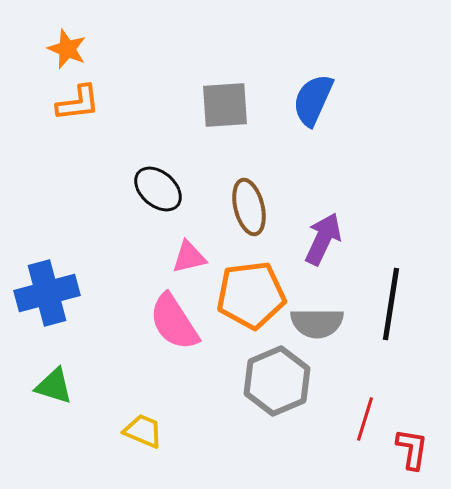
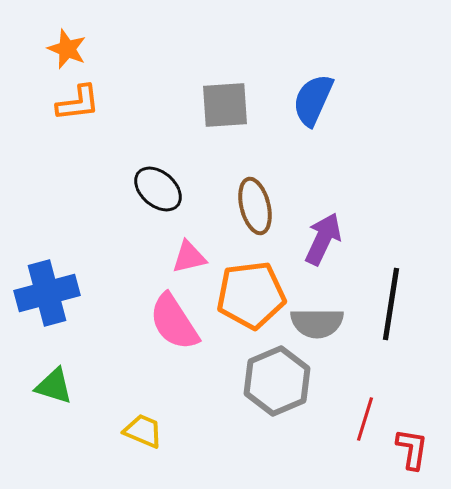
brown ellipse: moved 6 px right, 1 px up
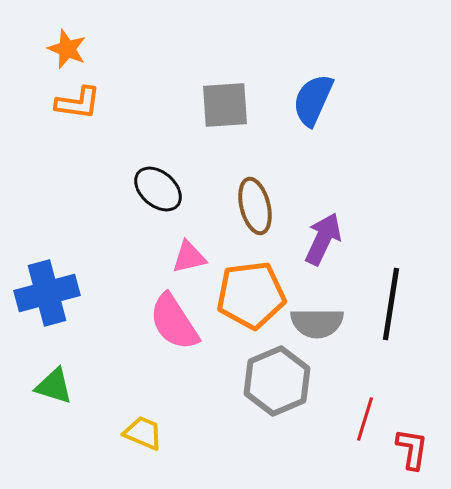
orange L-shape: rotated 15 degrees clockwise
yellow trapezoid: moved 2 px down
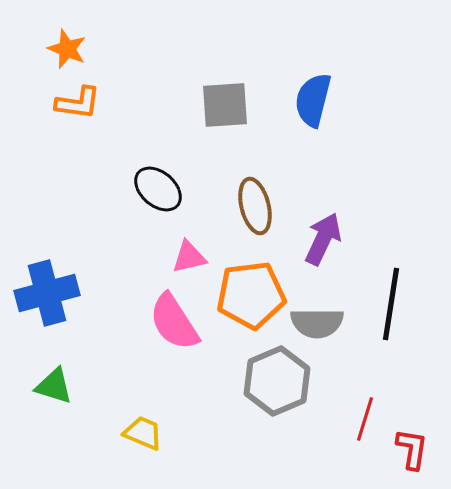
blue semicircle: rotated 10 degrees counterclockwise
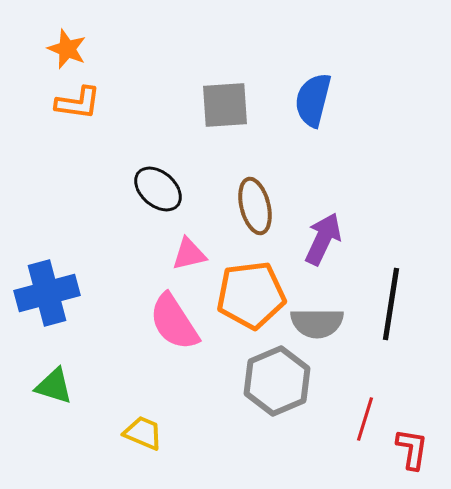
pink triangle: moved 3 px up
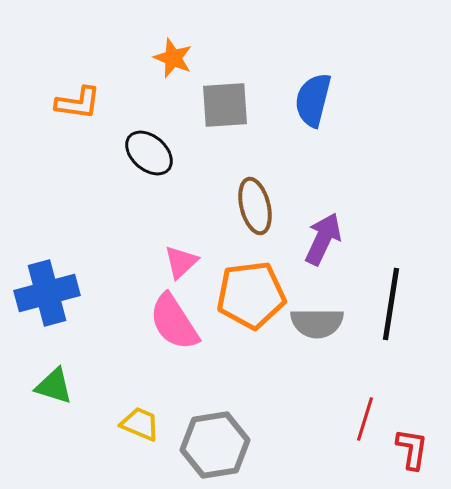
orange star: moved 106 px right, 9 px down
black ellipse: moved 9 px left, 36 px up
pink triangle: moved 8 px left, 8 px down; rotated 30 degrees counterclockwise
gray hexagon: moved 62 px left, 64 px down; rotated 14 degrees clockwise
yellow trapezoid: moved 3 px left, 9 px up
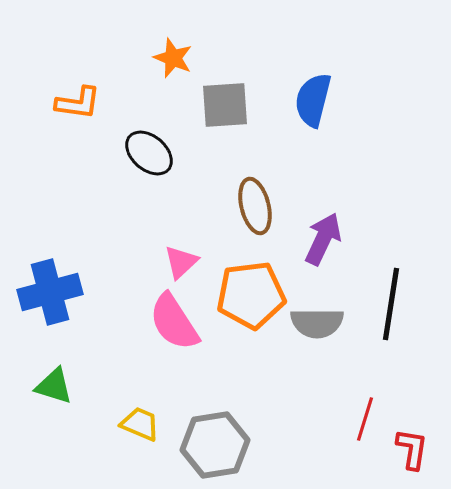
blue cross: moved 3 px right, 1 px up
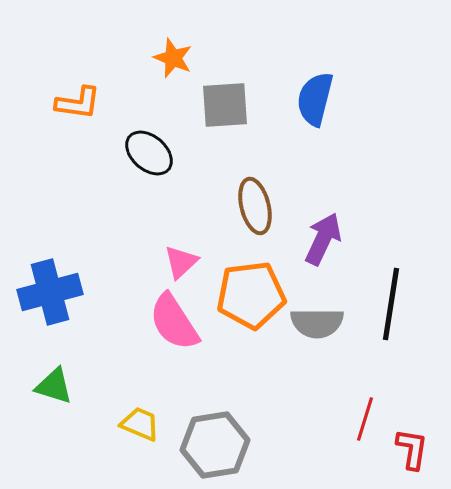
blue semicircle: moved 2 px right, 1 px up
